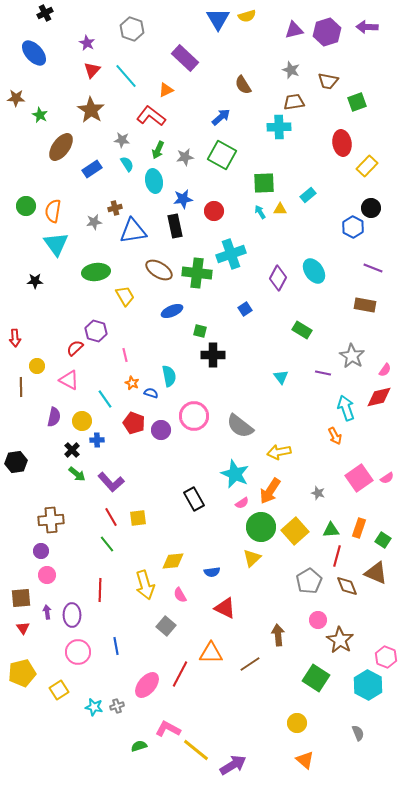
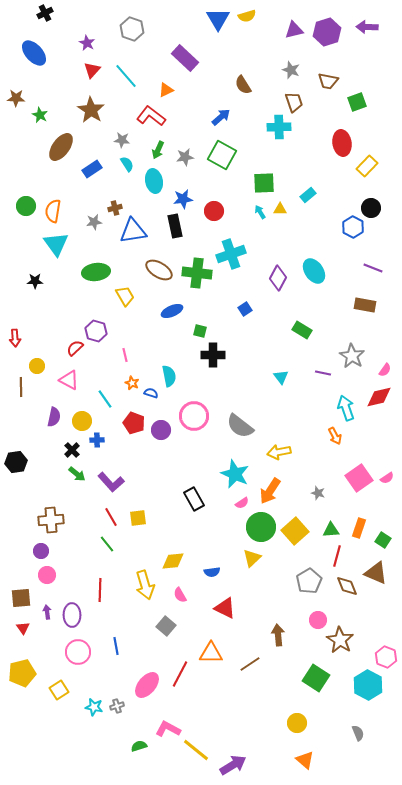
brown trapezoid at (294, 102): rotated 80 degrees clockwise
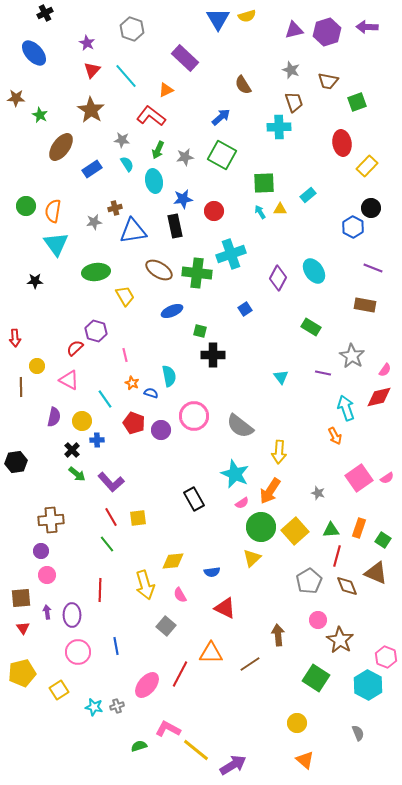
green rectangle at (302, 330): moved 9 px right, 3 px up
yellow arrow at (279, 452): rotated 75 degrees counterclockwise
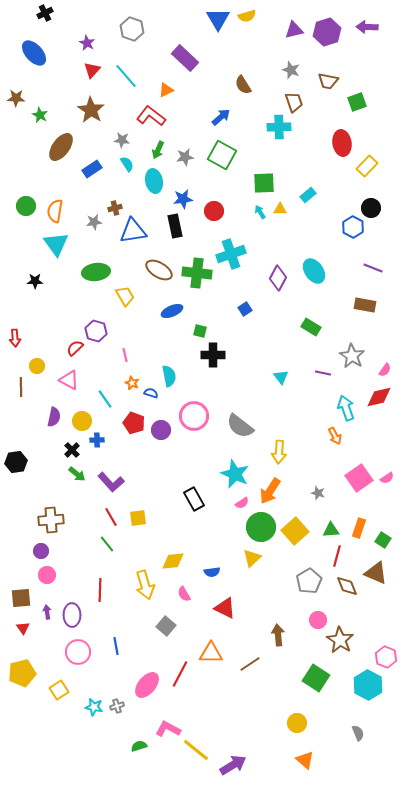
orange semicircle at (53, 211): moved 2 px right
pink semicircle at (180, 595): moved 4 px right, 1 px up
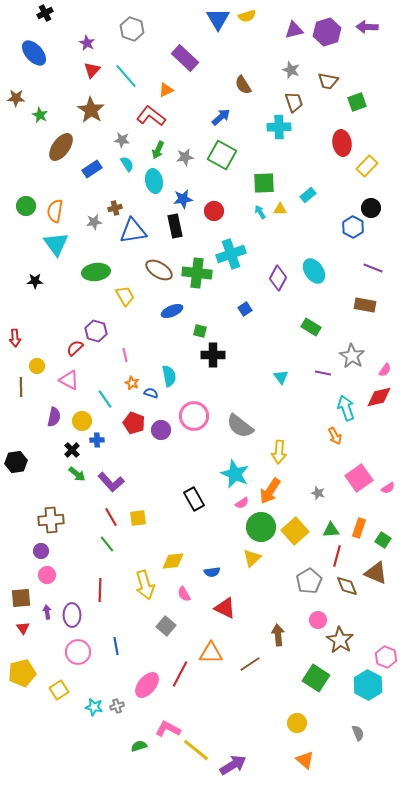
pink semicircle at (387, 478): moved 1 px right, 10 px down
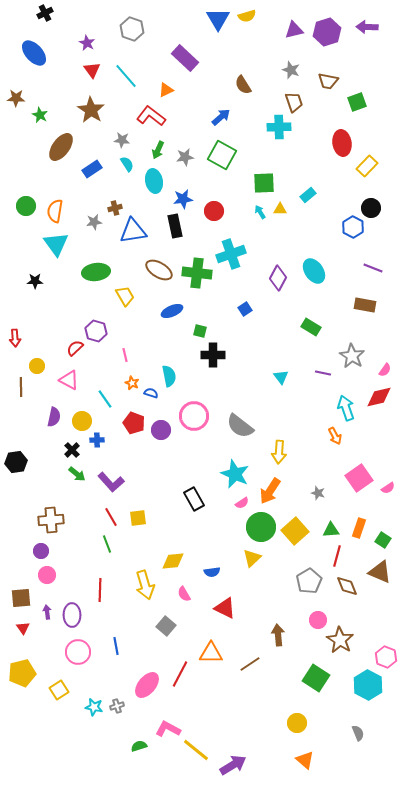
red triangle at (92, 70): rotated 18 degrees counterclockwise
green line at (107, 544): rotated 18 degrees clockwise
brown triangle at (376, 573): moved 4 px right, 1 px up
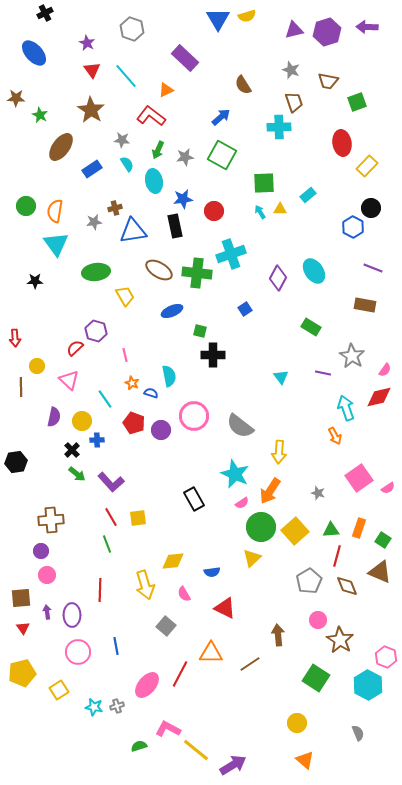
pink triangle at (69, 380): rotated 15 degrees clockwise
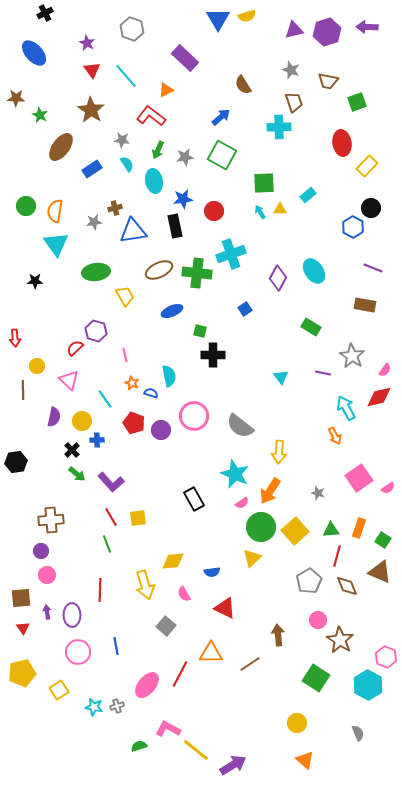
brown ellipse at (159, 270): rotated 56 degrees counterclockwise
brown line at (21, 387): moved 2 px right, 3 px down
cyan arrow at (346, 408): rotated 10 degrees counterclockwise
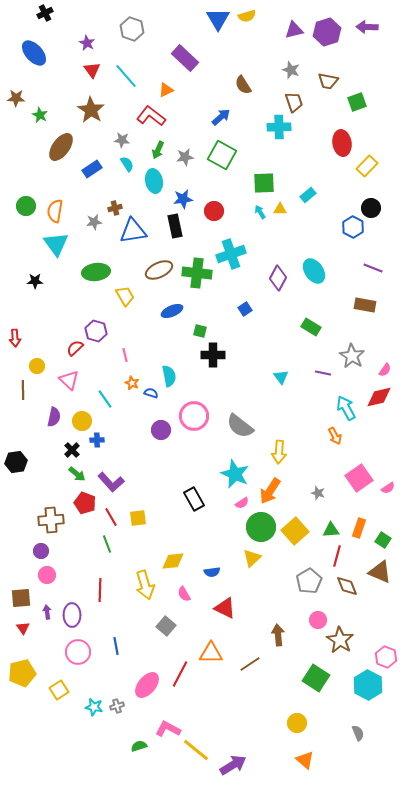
red pentagon at (134, 423): moved 49 px left, 80 px down
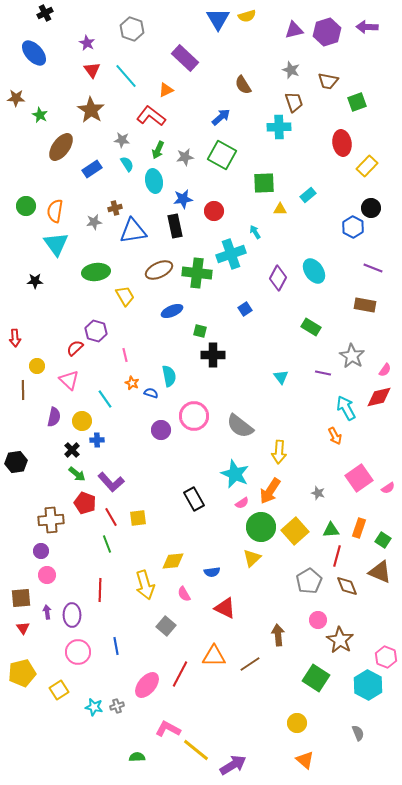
cyan arrow at (260, 212): moved 5 px left, 20 px down
orange triangle at (211, 653): moved 3 px right, 3 px down
green semicircle at (139, 746): moved 2 px left, 11 px down; rotated 14 degrees clockwise
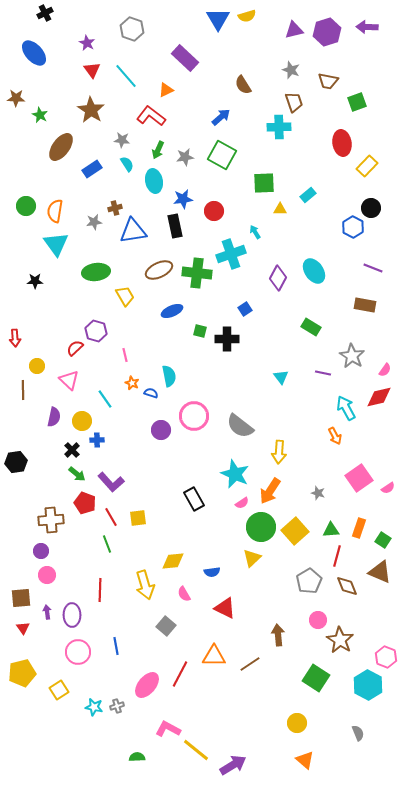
black cross at (213, 355): moved 14 px right, 16 px up
